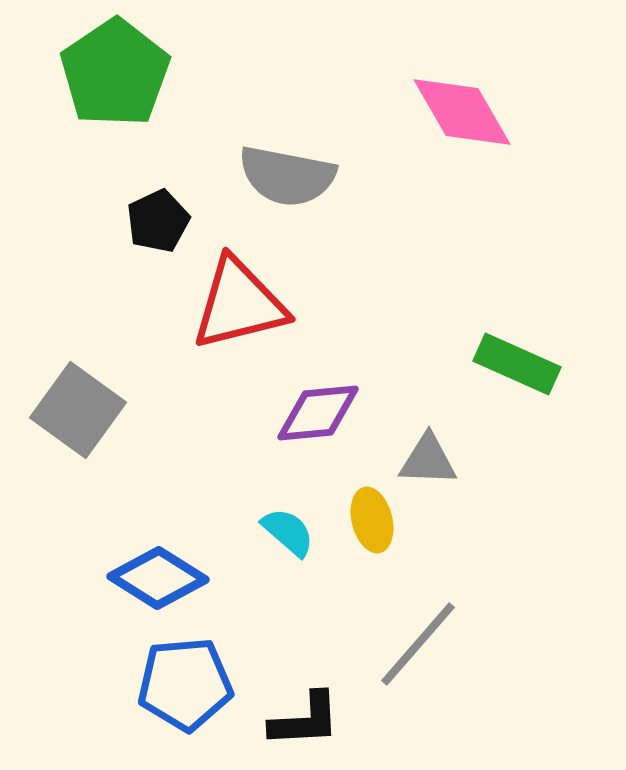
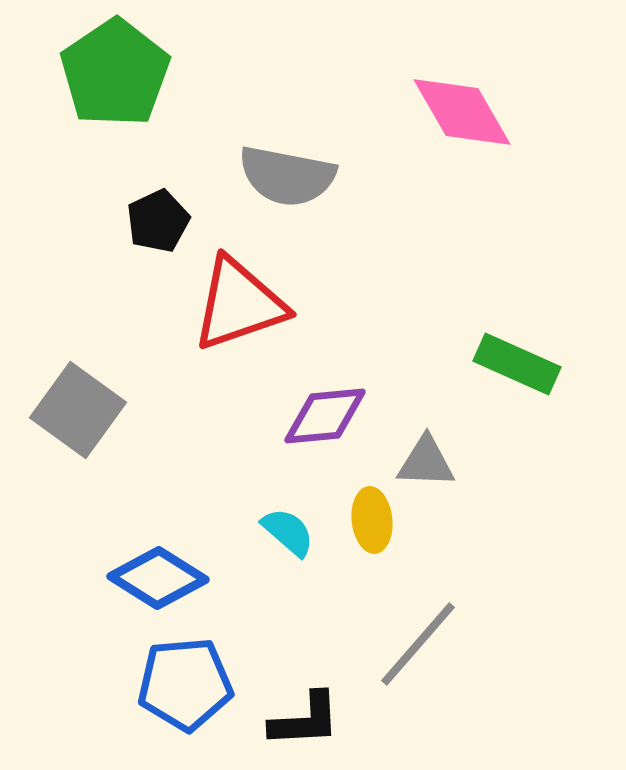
red triangle: rotated 5 degrees counterclockwise
purple diamond: moved 7 px right, 3 px down
gray triangle: moved 2 px left, 2 px down
yellow ellipse: rotated 8 degrees clockwise
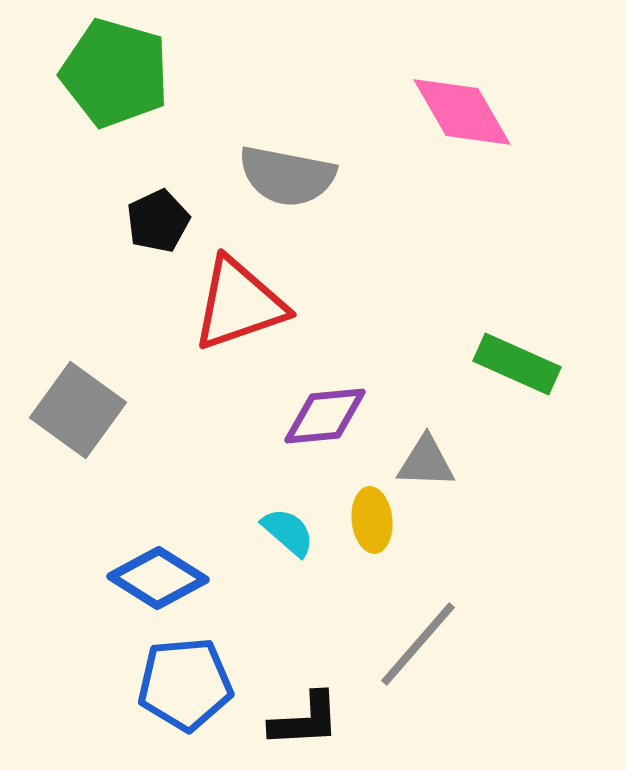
green pentagon: rotated 22 degrees counterclockwise
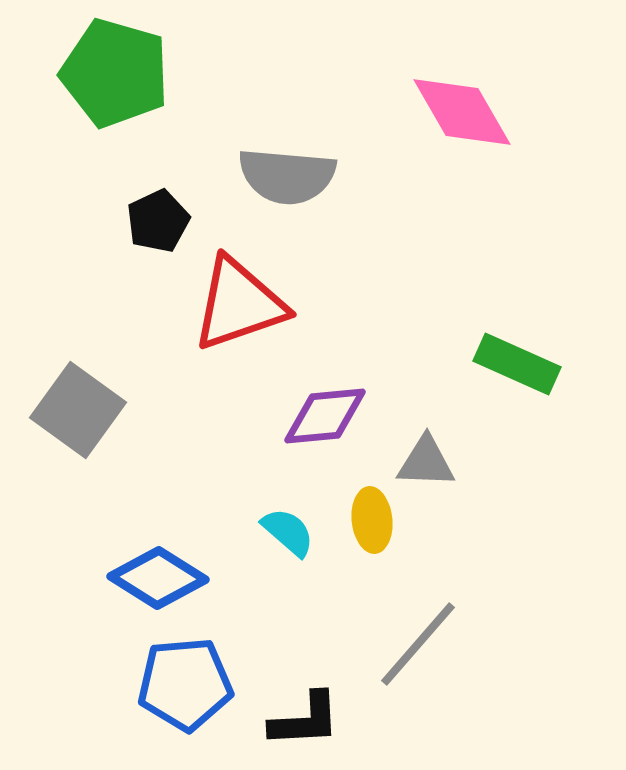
gray semicircle: rotated 6 degrees counterclockwise
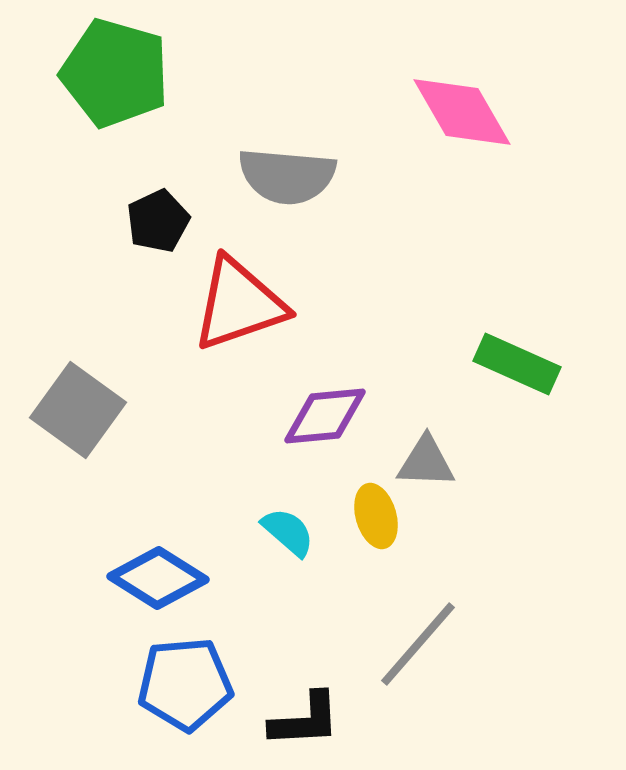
yellow ellipse: moved 4 px right, 4 px up; rotated 10 degrees counterclockwise
